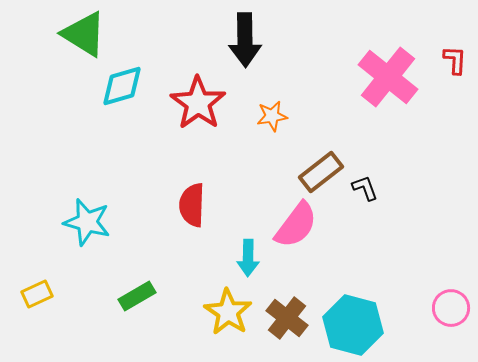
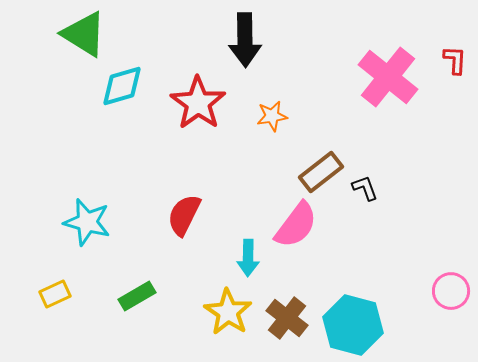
red semicircle: moved 8 px left, 10 px down; rotated 24 degrees clockwise
yellow rectangle: moved 18 px right
pink circle: moved 17 px up
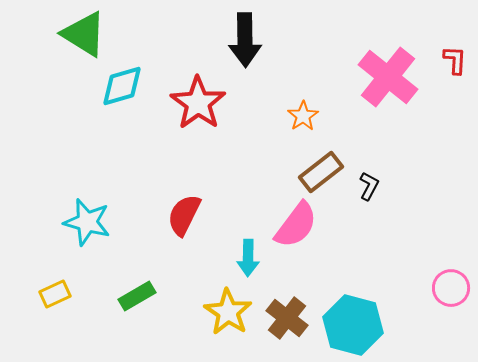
orange star: moved 31 px right; rotated 24 degrees counterclockwise
black L-shape: moved 4 px right, 2 px up; rotated 48 degrees clockwise
pink circle: moved 3 px up
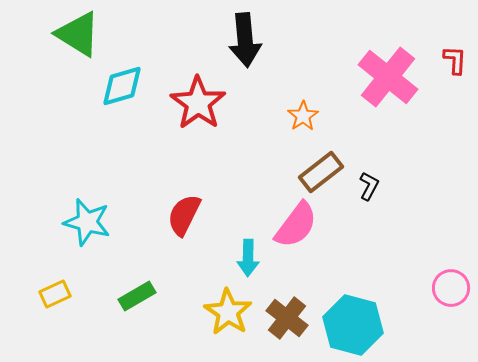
green triangle: moved 6 px left
black arrow: rotated 4 degrees counterclockwise
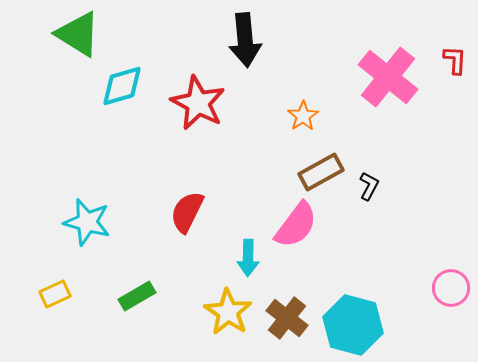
red star: rotated 8 degrees counterclockwise
brown rectangle: rotated 9 degrees clockwise
red semicircle: moved 3 px right, 3 px up
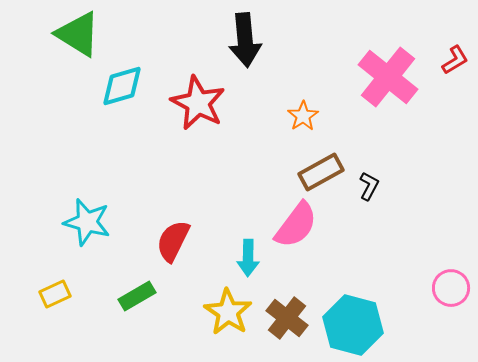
red L-shape: rotated 56 degrees clockwise
red semicircle: moved 14 px left, 29 px down
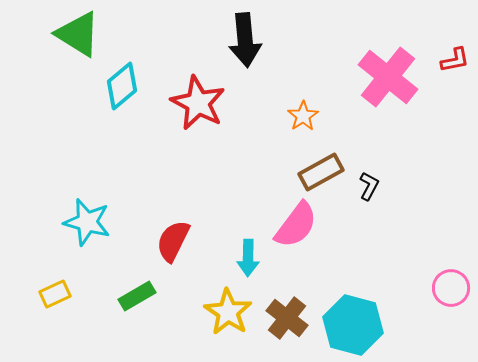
red L-shape: rotated 20 degrees clockwise
cyan diamond: rotated 24 degrees counterclockwise
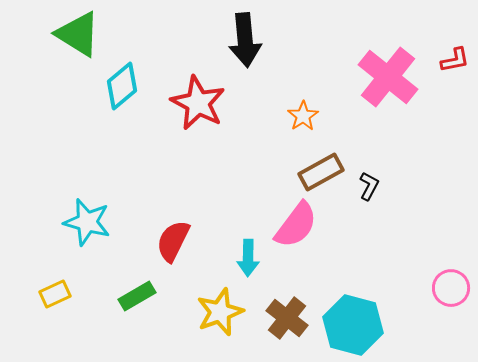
yellow star: moved 8 px left; rotated 18 degrees clockwise
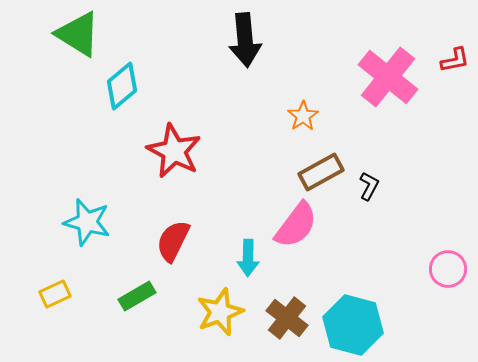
red star: moved 24 px left, 48 px down
pink circle: moved 3 px left, 19 px up
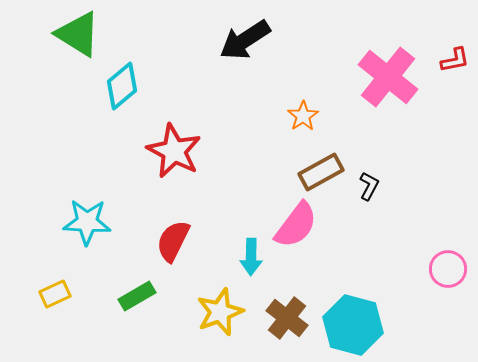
black arrow: rotated 62 degrees clockwise
cyan star: rotated 12 degrees counterclockwise
cyan arrow: moved 3 px right, 1 px up
